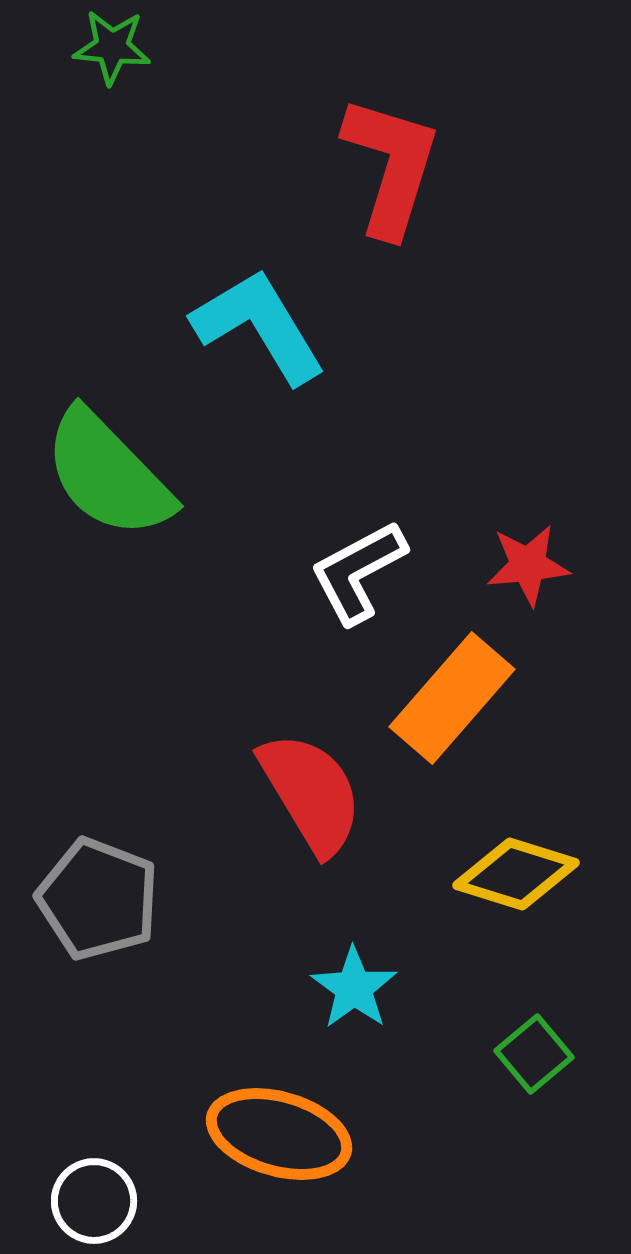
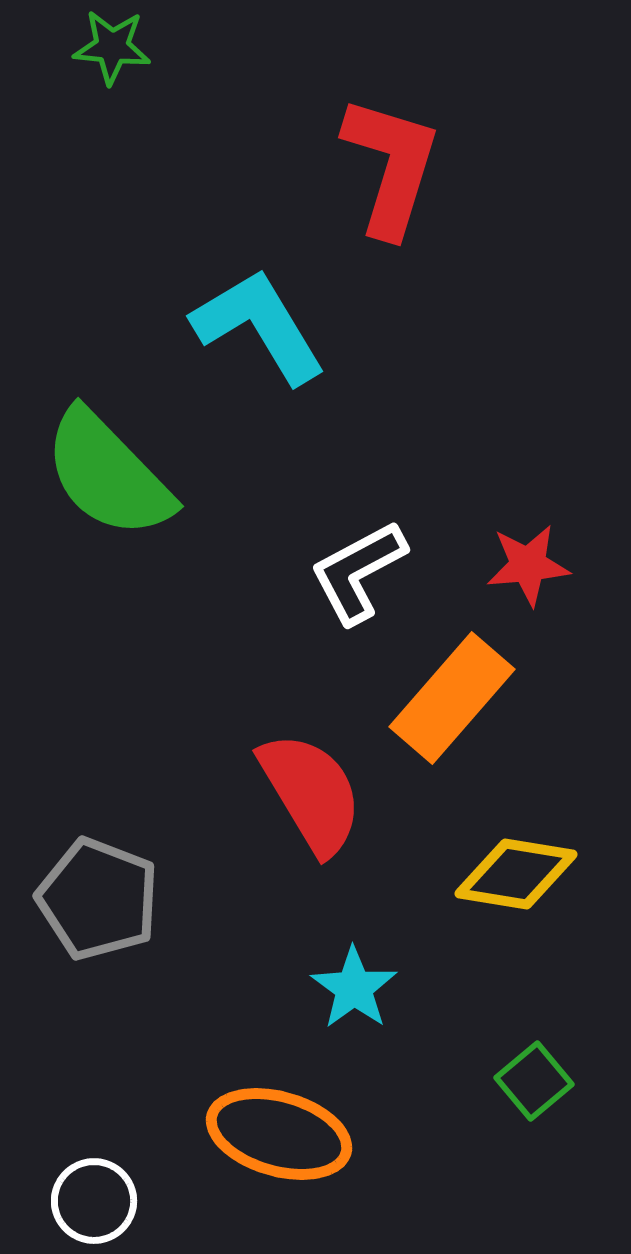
yellow diamond: rotated 8 degrees counterclockwise
green square: moved 27 px down
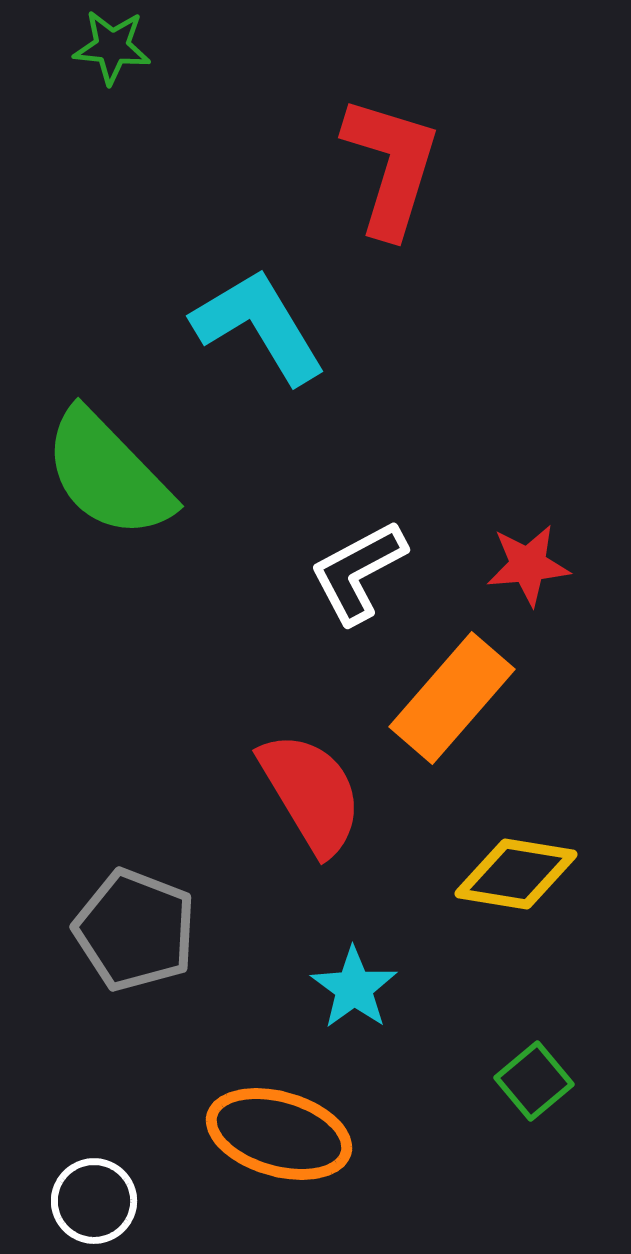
gray pentagon: moved 37 px right, 31 px down
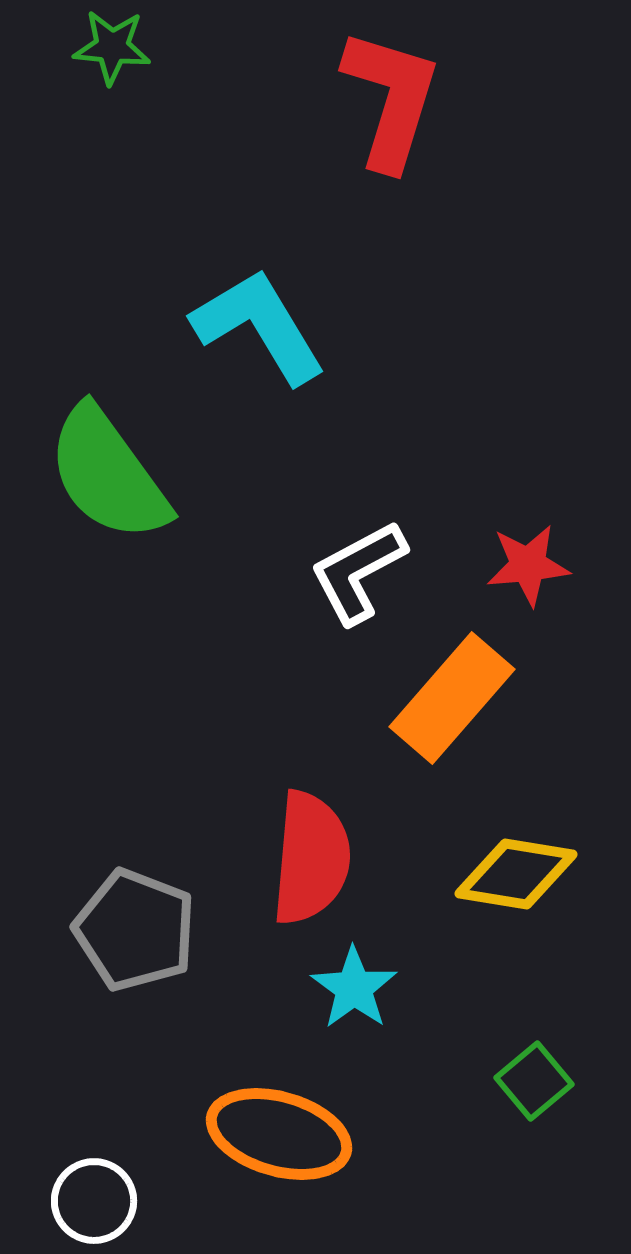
red L-shape: moved 67 px up
green semicircle: rotated 8 degrees clockwise
red semicircle: moved 65 px down; rotated 36 degrees clockwise
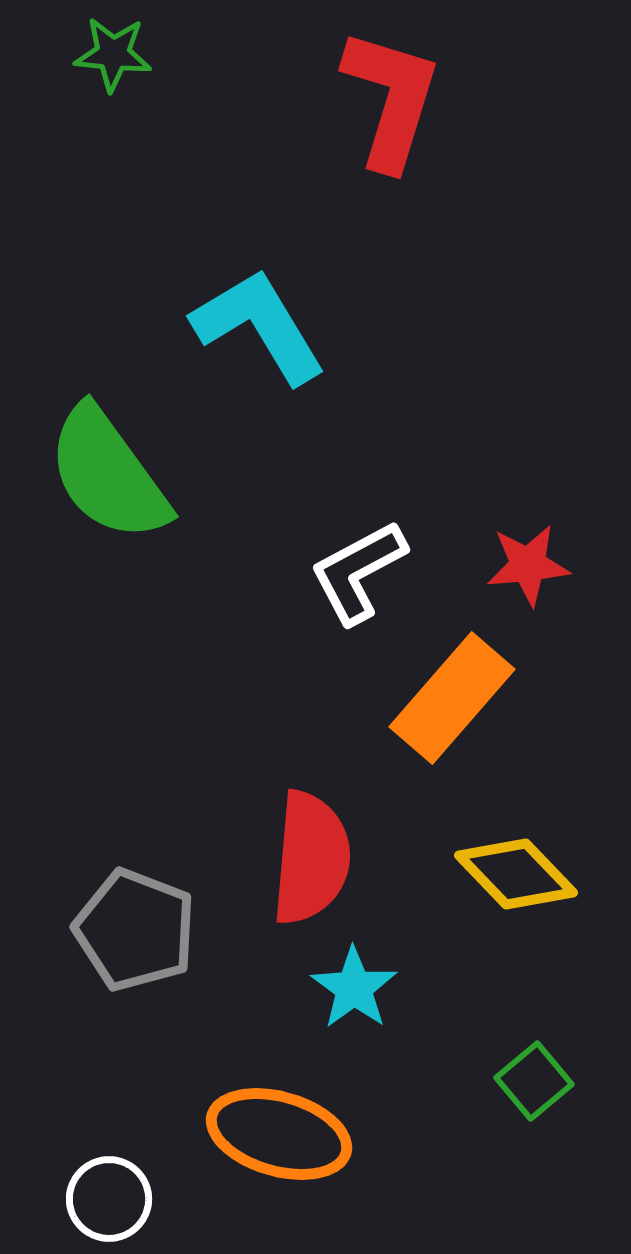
green star: moved 1 px right, 7 px down
yellow diamond: rotated 37 degrees clockwise
white circle: moved 15 px right, 2 px up
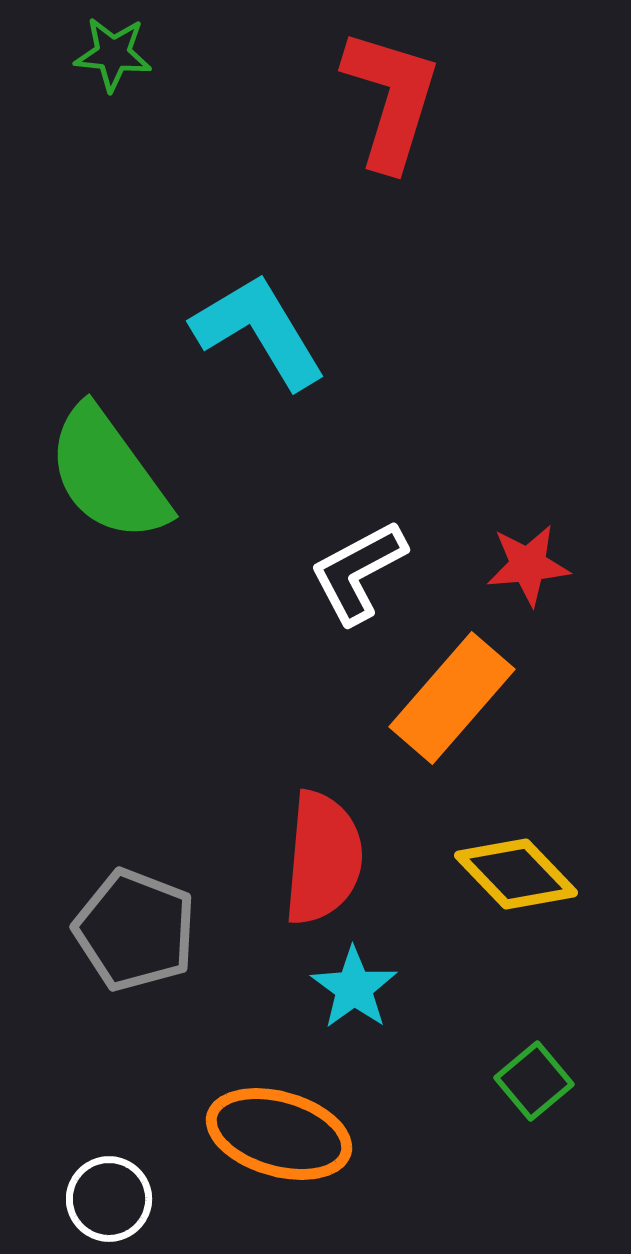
cyan L-shape: moved 5 px down
red semicircle: moved 12 px right
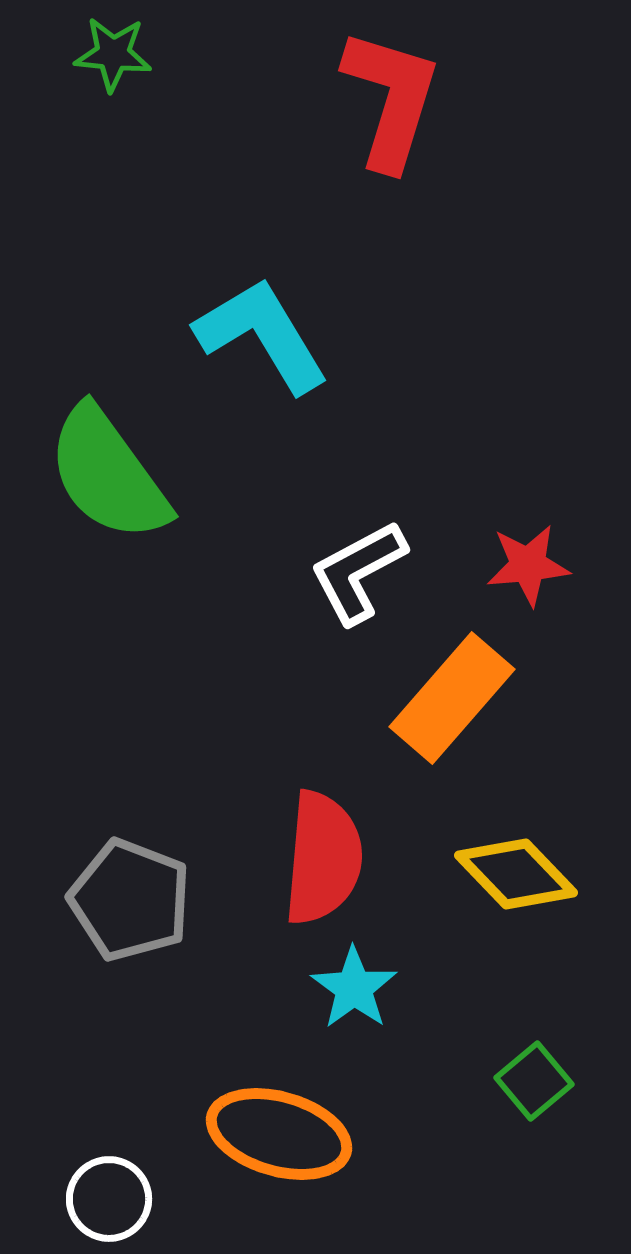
cyan L-shape: moved 3 px right, 4 px down
gray pentagon: moved 5 px left, 30 px up
